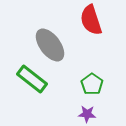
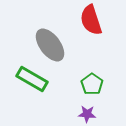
green rectangle: rotated 8 degrees counterclockwise
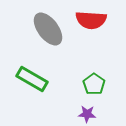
red semicircle: rotated 68 degrees counterclockwise
gray ellipse: moved 2 px left, 16 px up
green pentagon: moved 2 px right
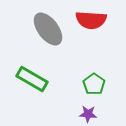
purple star: moved 1 px right
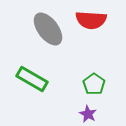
purple star: rotated 24 degrees clockwise
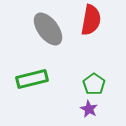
red semicircle: rotated 84 degrees counterclockwise
green rectangle: rotated 44 degrees counterclockwise
purple star: moved 1 px right, 5 px up
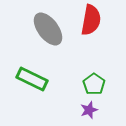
green rectangle: rotated 40 degrees clockwise
purple star: moved 1 px down; rotated 24 degrees clockwise
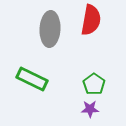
gray ellipse: moved 2 px right; rotated 40 degrees clockwise
purple star: moved 1 px right, 1 px up; rotated 18 degrees clockwise
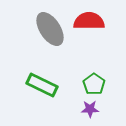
red semicircle: moved 2 px left, 1 px down; rotated 100 degrees counterclockwise
gray ellipse: rotated 36 degrees counterclockwise
green rectangle: moved 10 px right, 6 px down
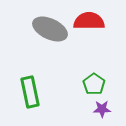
gray ellipse: rotated 32 degrees counterclockwise
green rectangle: moved 12 px left, 7 px down; rotated 52 degrees clockwise
purple star: moved 12 px right
